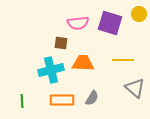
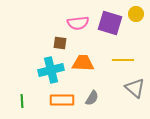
yellow circle: moved 3 px left
brown square: moved 1 px left
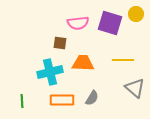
cyan cross: moved 1 px left, 2 px down
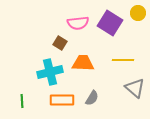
yellow circle: moved 2 px right, 1 px up
purple square: rotated 15 degrees clockwise
brown square: rotated 24 degrees clockwise
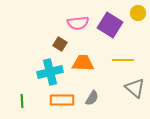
purple square: moved 2 px down
brown square: moved 1 px down
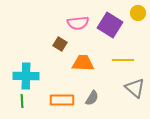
cyan cross: moved 24 px left, 4 px down; rotated 15 degrees clockwise
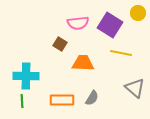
yellow line: moved 2 px left, 7 px up; rotated 10 degrees clockwise
